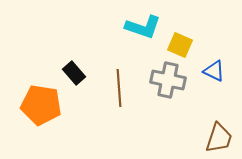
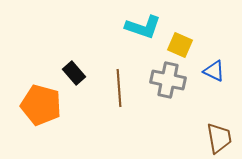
orange pentagon: rotated 6 degrees clockwise
brown trapezoid: rotated 28 degrees counterclockwise
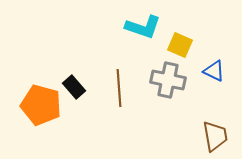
black rectangle: moved 14 px down
brown trapezoid: moved 4 px left, 2 px up
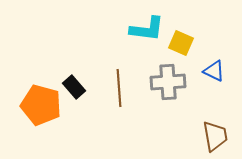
cyan L-shape: moved 4 px right, 2 px down; rotated 12 degrees counterclockwise
yellow square: moved 1 px right, 2 px up
gray cross: moved 2 px down; rotated 16 degrees counterclockwise
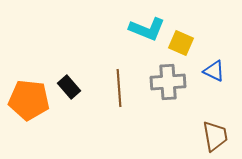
cyan L-shape: rotated 15 degrees clockwise
black rectangle: moved 5 px left
orange pentagon: moved 12 px left, 5 px up; rotated 9 degrees counterclockwise
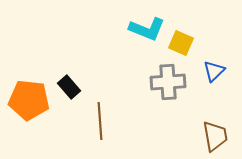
blue triangle: rotated 50 degrees clockwise
brown line: moved 19 px left, 33 px down
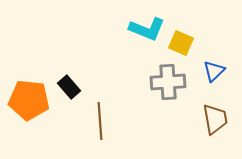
brown trapezoid: moved 17 px up
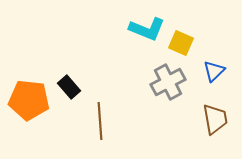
gray cross: rotated 24 degrees counterclockwise
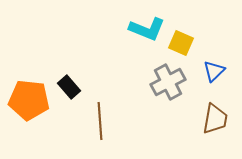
brown trapezoid: rotated 20 degrees clockwise
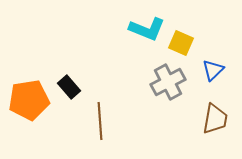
blue triangle: moved 1 px left, 1 px up
orange pentagon: rotated 15 degrees counterclockwise
